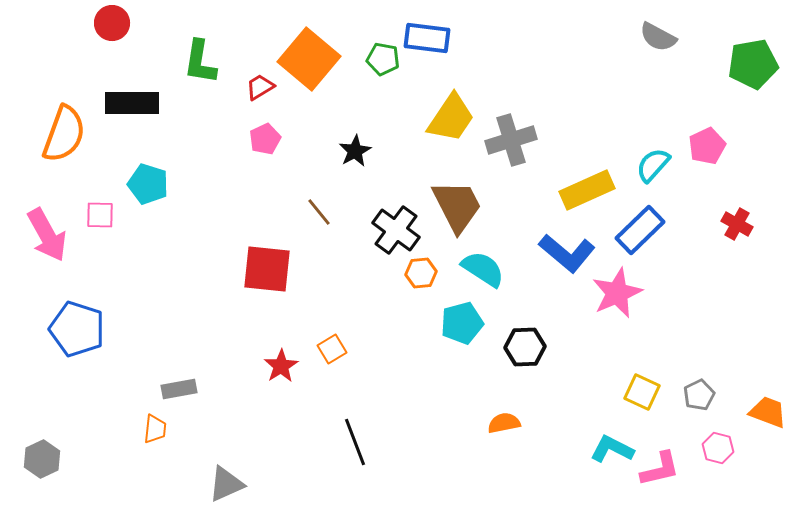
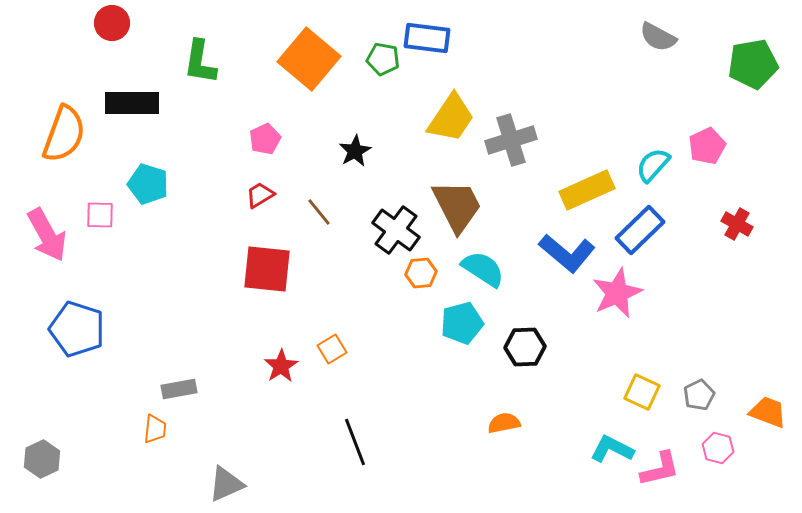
red trapezoid at (260, 87): moved 108 px down
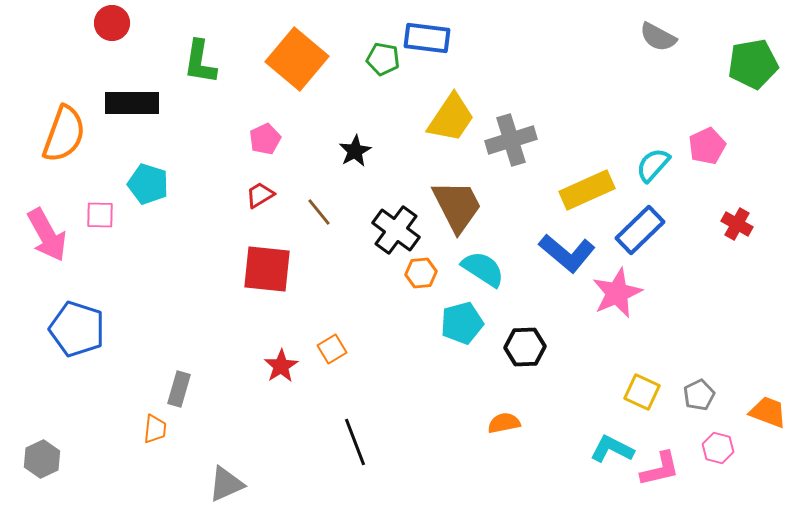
orange square at (309, 59): moved 12 px left
gray rectangle at (179, 389): rotated 64 degrees counterclockwise
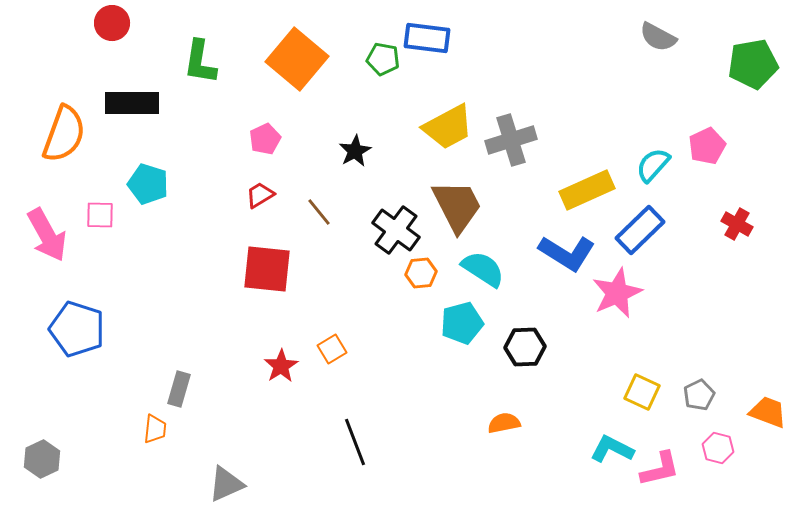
yellow trapezoid at (451, 118): moved 3 px left, 9 px down; rotated 28 degrees clockwise
blue L-shape at (567, 253): rotated 8 degrees counterclockwise
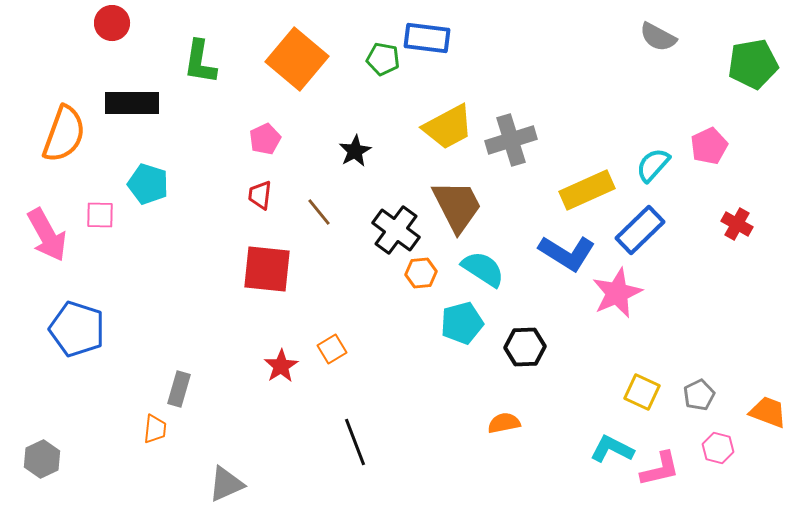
pink pentagon at (707, 146): moved 2 px right
red trapezoid at (260, 195): rotated 52 degrees counterclockwise
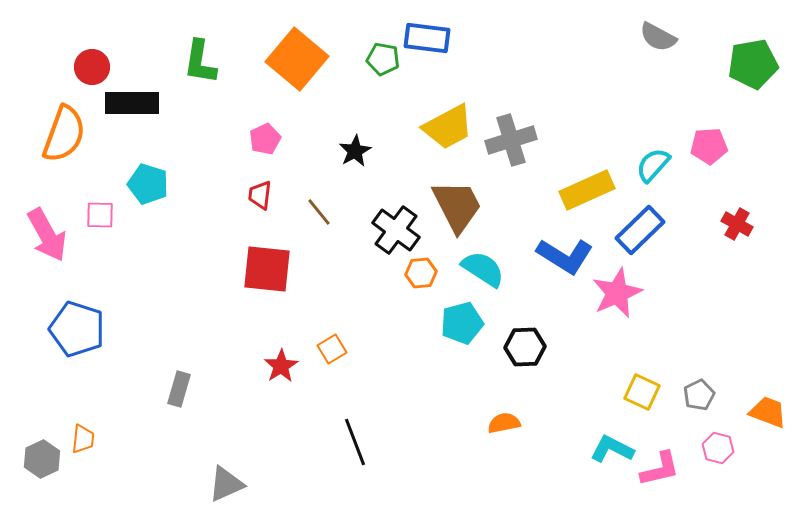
red circle at (112, 23): moved 20 px left, 44 px down
pink pentagon at (709, 146): rotated 21 degrees clockwise
blue L-shape at (567, 253): moved 2 px left, 3 px down
orange trapezoid at (155, 429): moved 72 px left, 10 px down
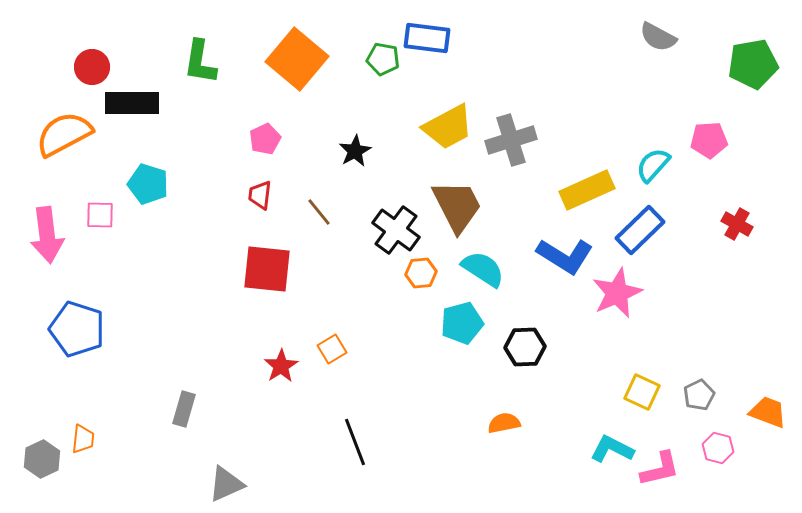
orange semicircle at (64, 134): rotated 138 degrees counterclockwise
pink pentagon at (709, 146): moved 6 px up
pink arrow at (47, 235): rotated 22 degrees clockwise
gray rectangle at (179, 389): moved 5 px right, 20 px down
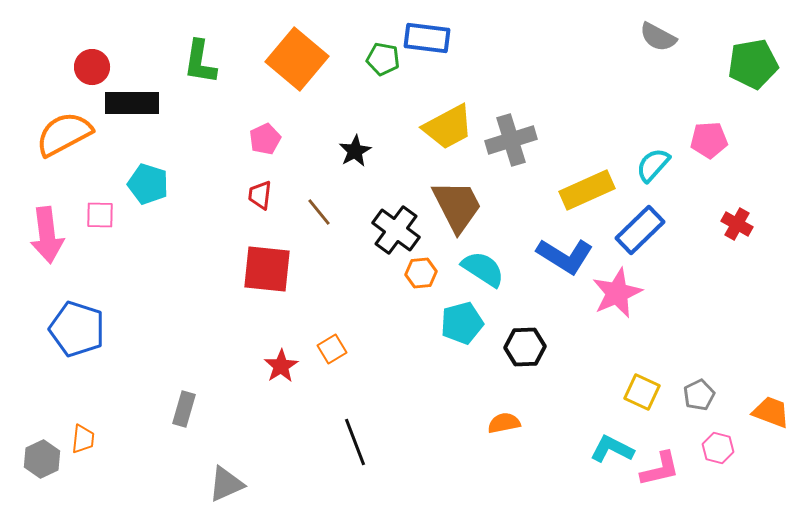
orange trapezoid at (768, 412): moved 3 px right
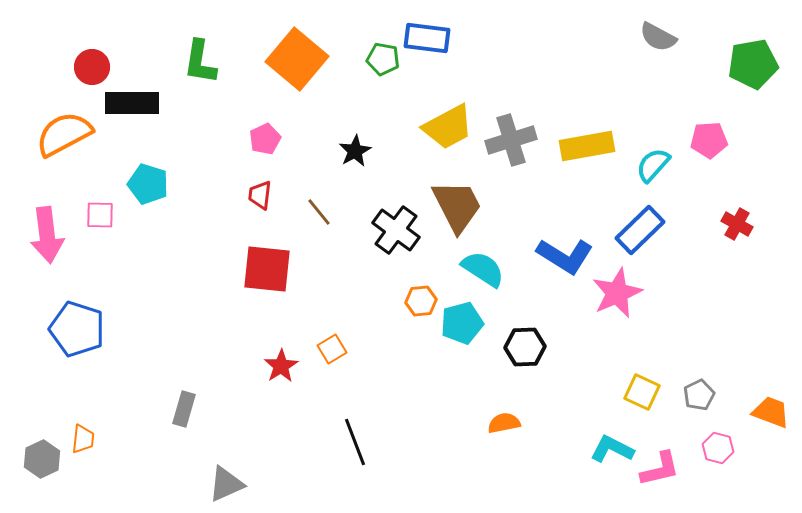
yellow rectangle at (587, 190): moved 44 px up; rotated 14 degrees clockwise
orange hexagon at (421, 273): moved 28 px down
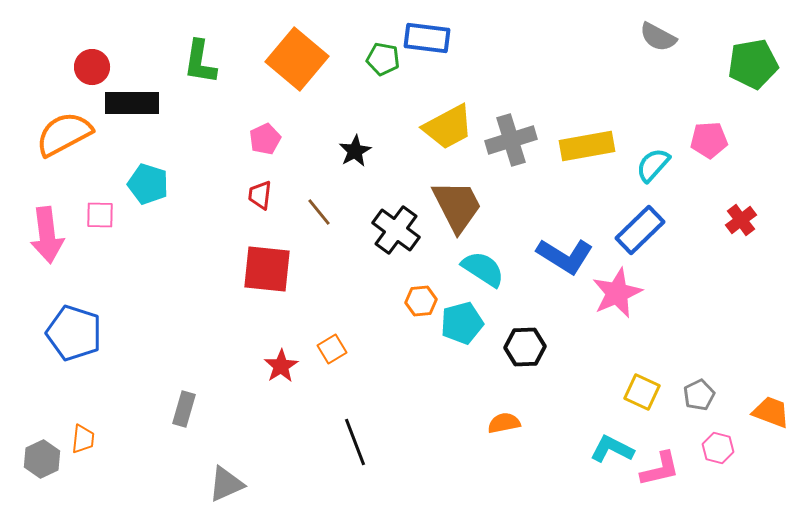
red cross at (737, 224): moved 4 px right, 4 px up; rotated 24 degrees clockwise
blue pentagon at (77, 329): moved 3 px left, 4 px down
